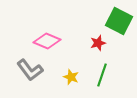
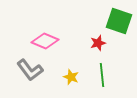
green square: rotated 8 degrees counterclockwise
pink diamond: moved 2 px left
green line: rotated 25 degrees counterclockwise
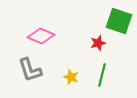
pink diamond: moved 4 px left, 5 px up
gray L-shape: rotated 20 degrees clockwise
green line: rotated 20 degrees clockwise
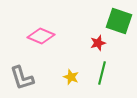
gray L-shape: moved 8 px left, 8 px down
green line: moved 2 px up
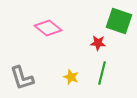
pink diamond: moved 7 px right, 8 px up; rotated 16 degrees clockwise
red star: rotated 21 degrees clockwise
